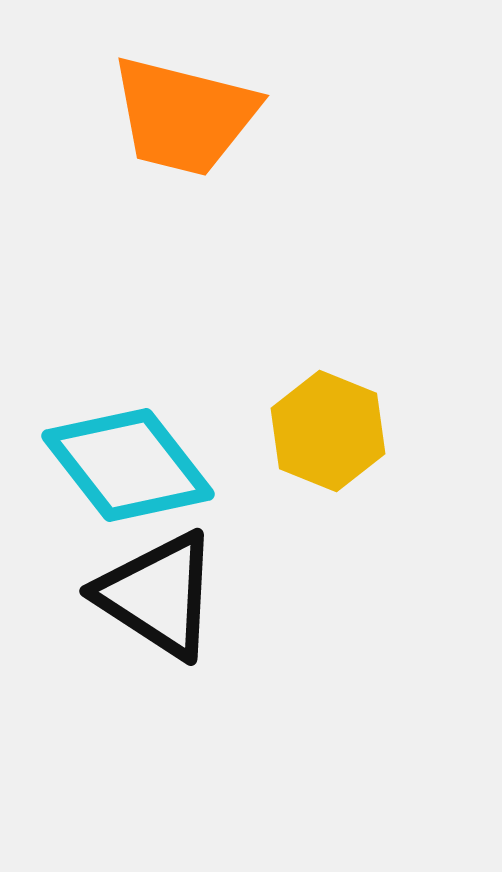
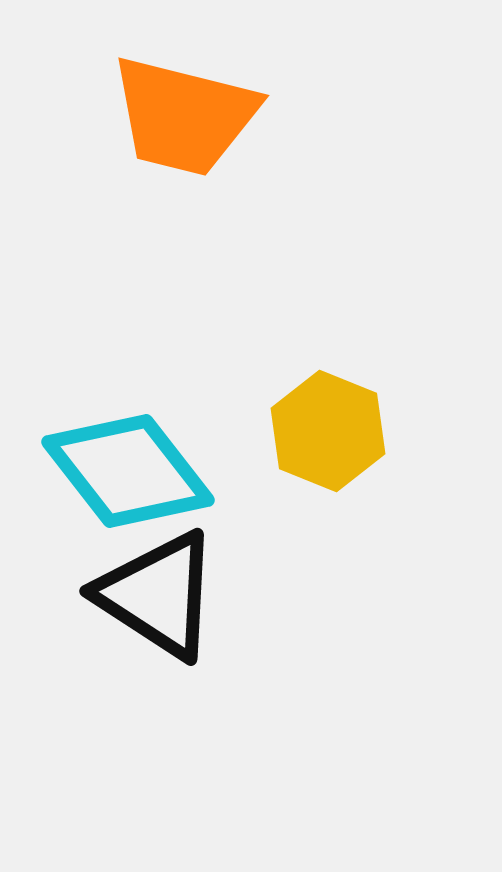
cyan diamond: moved 6 px down
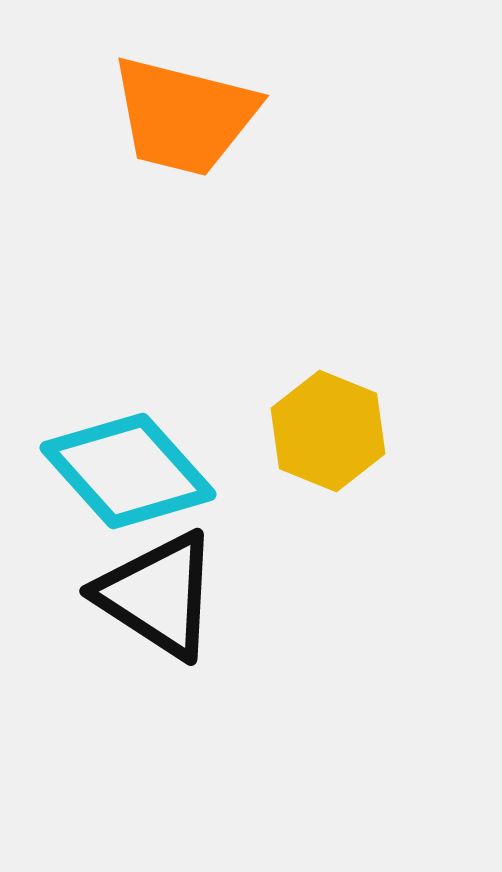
cyan diamond: rotated 4 degrees counterclockwise
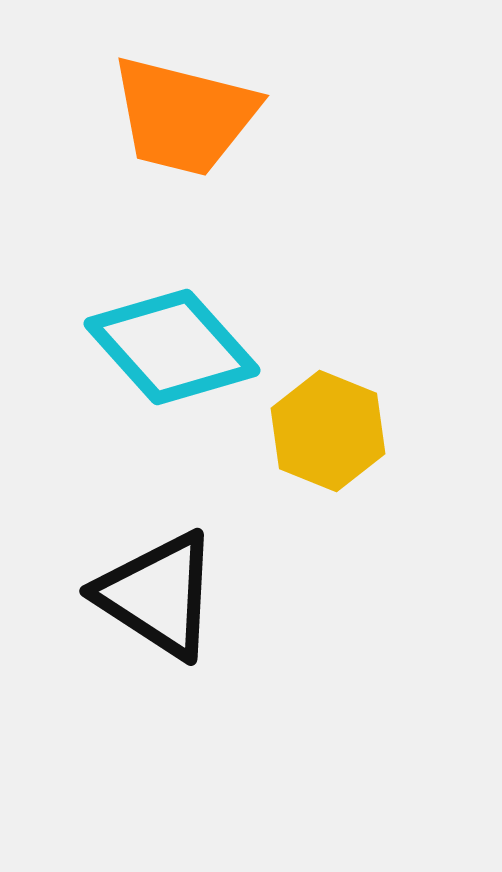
cyan diamond: moved 44 px right, 124 px up
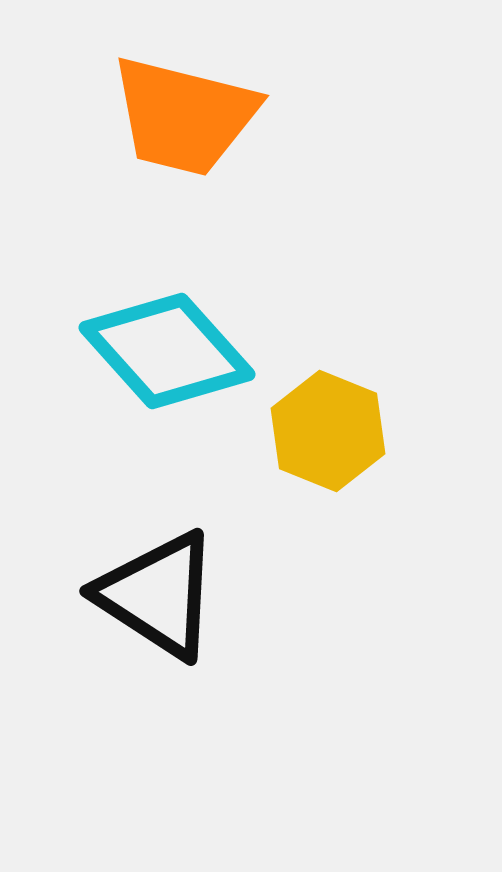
cyan diamond: moved 5 px left, 4 px down
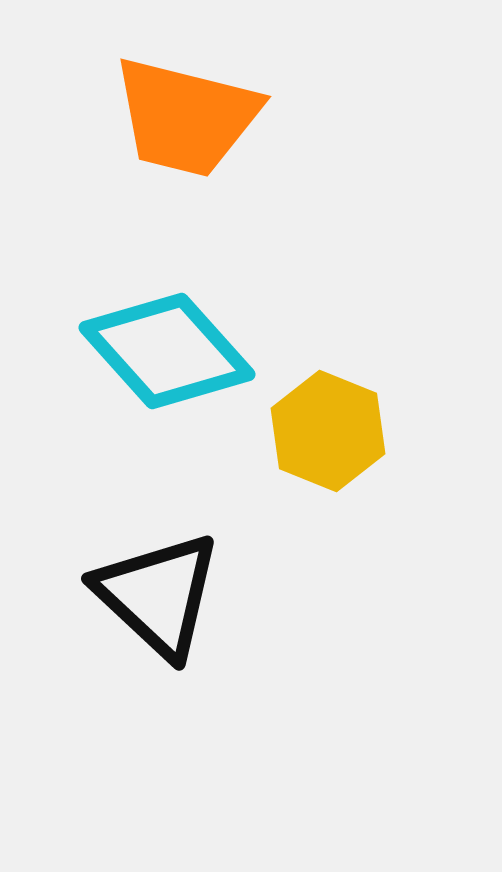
orange trapezoid: moved 2 px right, 1 px down
black triangle: rotated 10 degrees clockwise
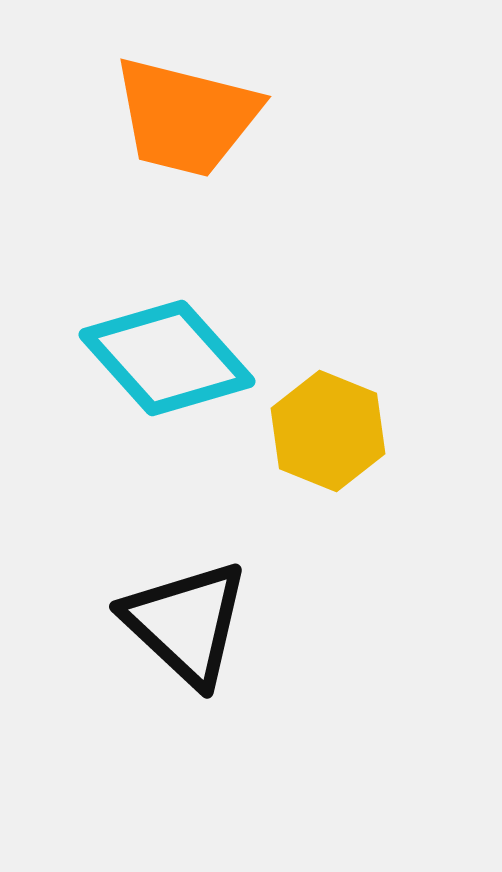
cyan diamond: moved 7 px down
black triangle: moved 28 px right, 28 px down
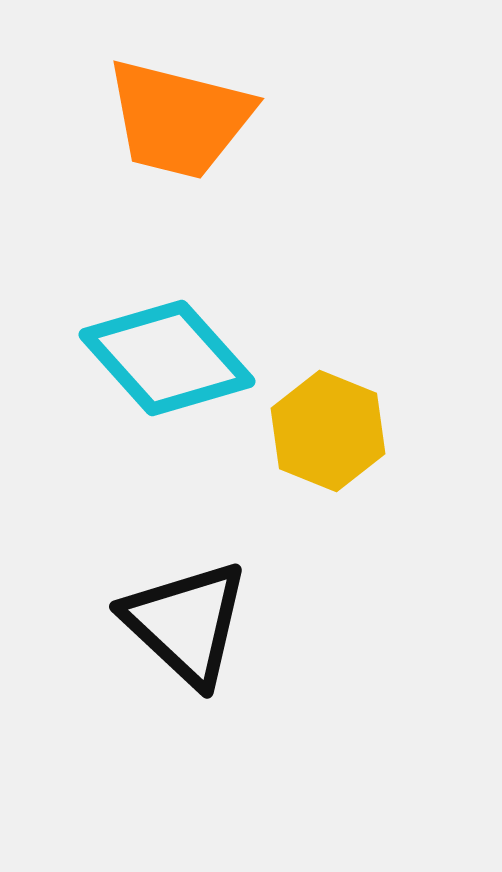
orange trapezoid: moved 7 px left, 2 px down
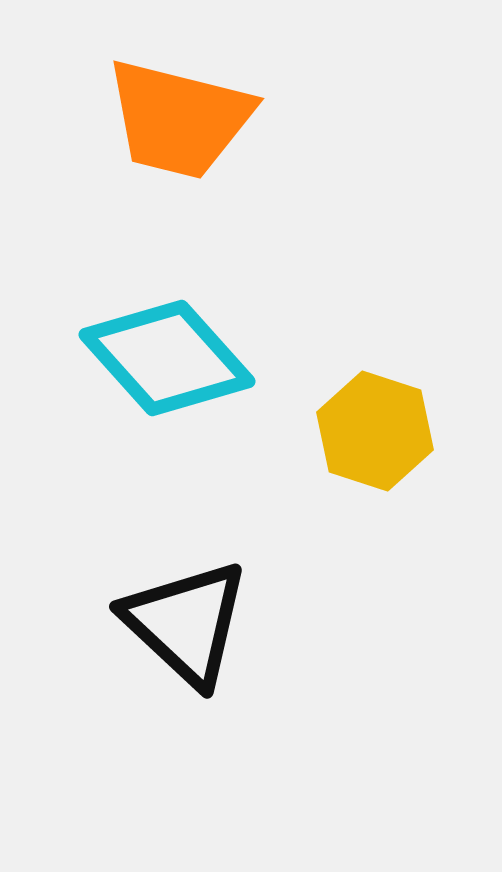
yellow hexagon: moved 47 px right; rotated 4 degrees counterclockwise
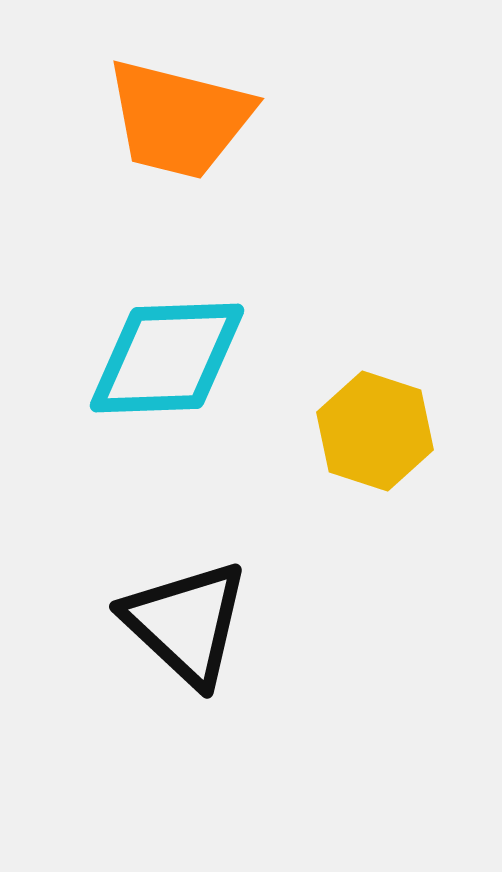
cyan diamond: rotated 50 degrees counterclockwise
